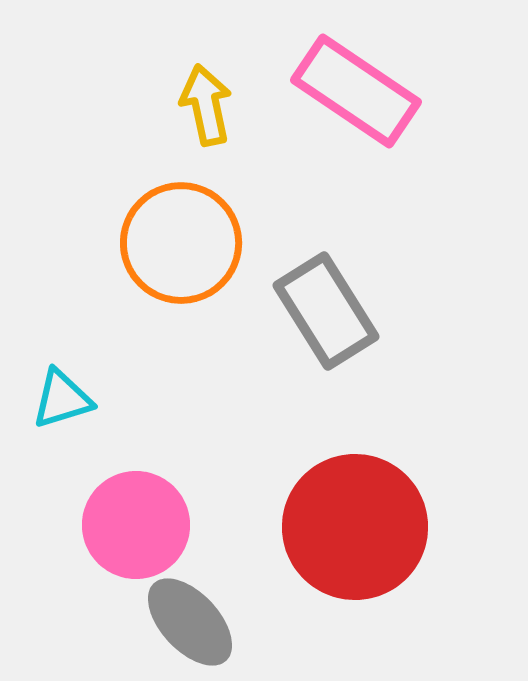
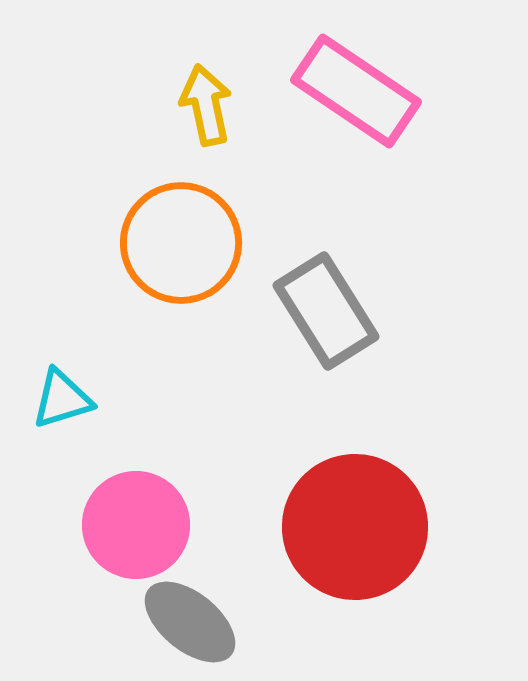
gray ellipse: rotated 8 degrees counterclockwise
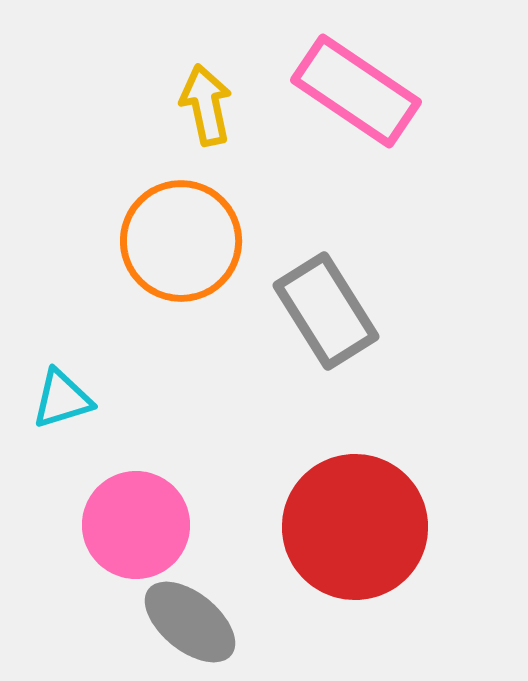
orange circle: moved 2 px up
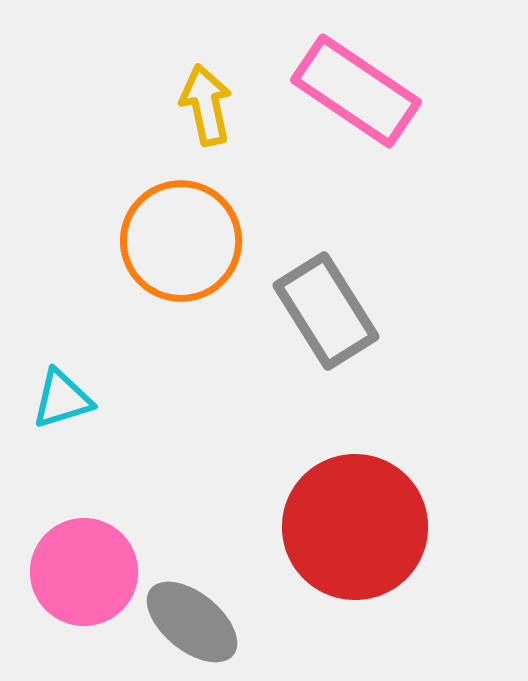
pink circle: moved 52 px left, 47 px down
gray ellipse: moved 2 px right
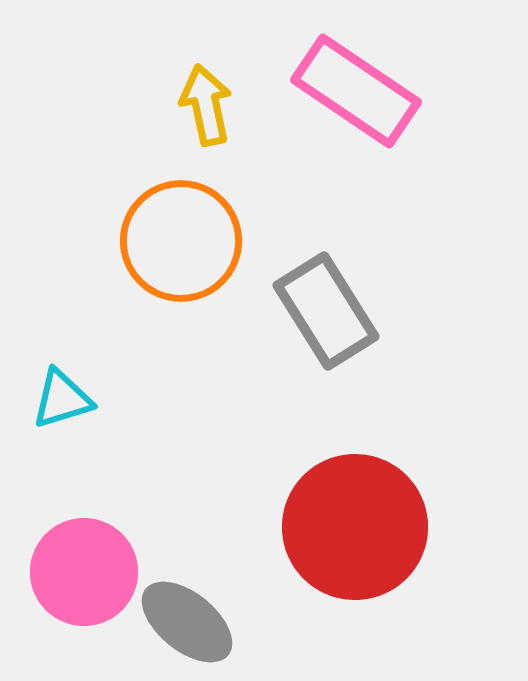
gray ellipse: moved 5 px left
